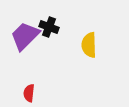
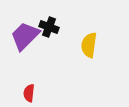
yellow semicircle: rotated 10 degrees clockwise
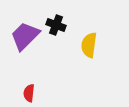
black cross: moved 7 px right, 2 px up
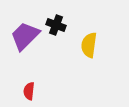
red semicircle: moved 2 px up
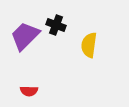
red semicircle: rotated 96 degrees counterclockwise
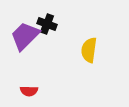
black cross: moved 9 px left, 1 px up
yellow semicircle: moved 5 px down
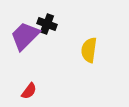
red semicircle: rotated 54 degrees counterclockwise
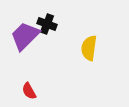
yellow semicircle: moved 2 px up
red semicircle: rotated 114 degrees clockwise
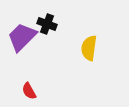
purple trapezoid: moved 3 px left, 1 px down
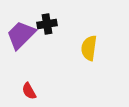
black cross: rotated 30 degrees counterclockwise
purple trapezoid: moved 1 px left, 2 px up
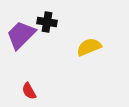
black cross: moved 2 px up; rotated 18 degrees clockwise
yellow semicircle: moved 1 px up; rotated 60 degrees clockwise
